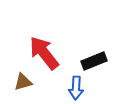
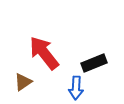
black rectangle: moved 2 px down
brown triangle: rotated 18 degrees counterclockwise
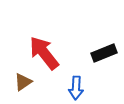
black rectangle: moved 10 px right, 10 px up
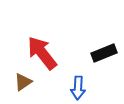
red arrow: moved 2 px left
blue arrow: moved 2 px right
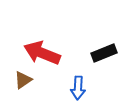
red arrow: rotated 30 degrees counterclockwise
brown triangle: moved 2 px up
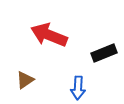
red arrow: moved 7 px right, 18 px up
brown triangle: moved 2 px right
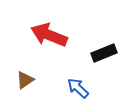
blue arrow: rotated 130 degrees clockwise
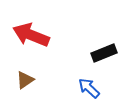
red arrow: moved 18 px left
blue arrow: moved 11 px right
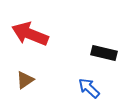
red arrow: moved 1 px left, 1 px up
black rectangle: rotated 35 degrees clockwise
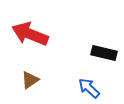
brown triangle: moved 5 px right
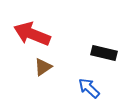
red arrow: moved 2 px right
brown triangle: moved 13 px right, 13 px up
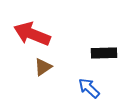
black rectangle: rotated 15 degrees counterclockwise
